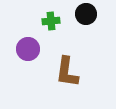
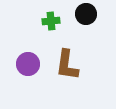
purple circle: moved 15 px down
brown L-shape: moved 7 px up
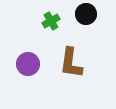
green cross: rotated 24 degrees counterclockwise
brown L-shape: moved 4 px right, 2 px up
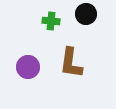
green cross: rotated 36 degrees clockwise
purple circle: moved 3 px down
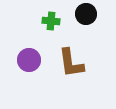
brown L-shape: rotated 16 degrees counterclockwise
purple circle: moved 1 px right, 7 px up
